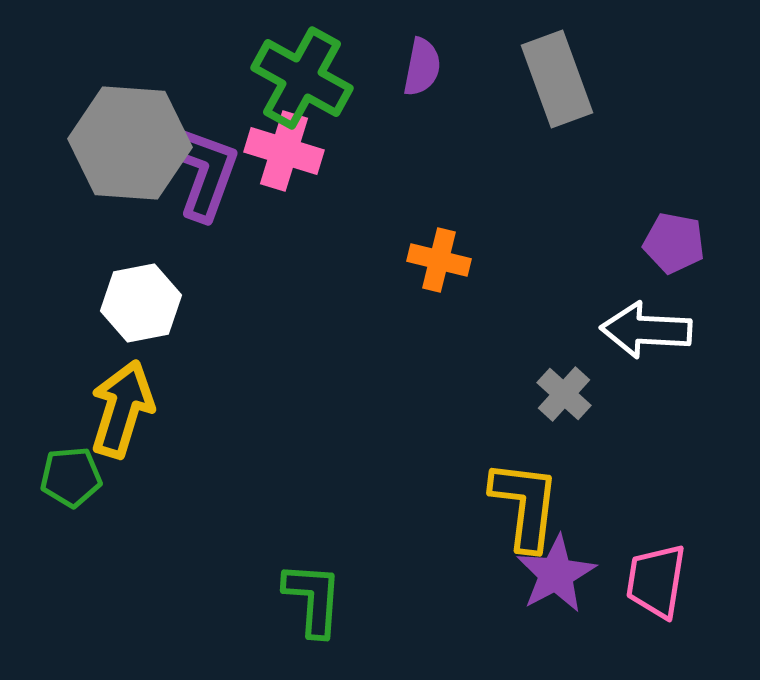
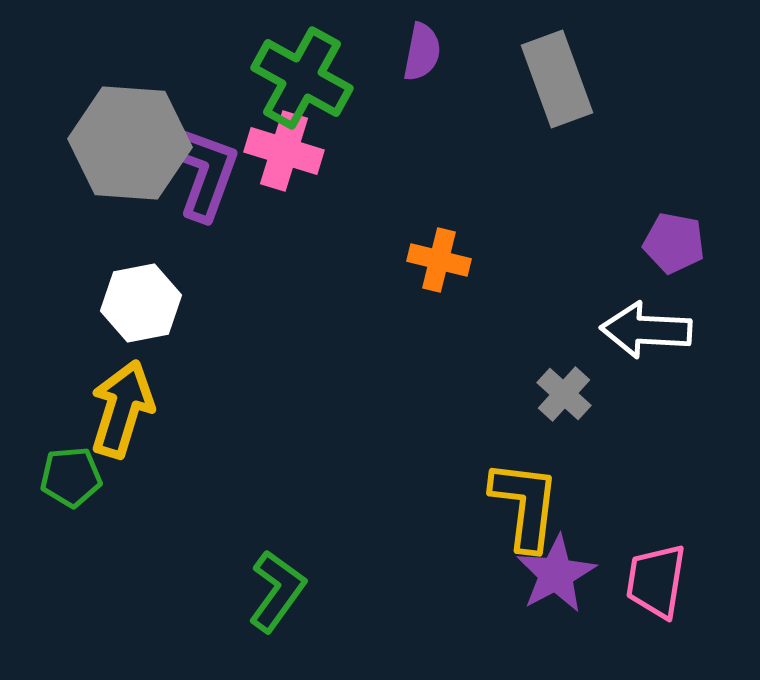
purple semicircle: moved 15 px up
green L-shape: moved 36 px left, 8 px up; rotated 32 degrees clockwise
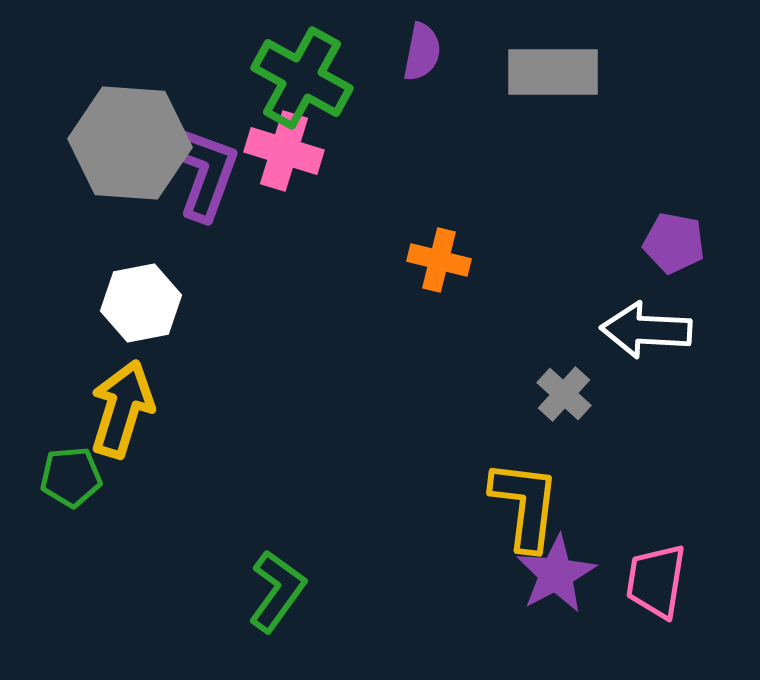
gray rectangle: moved 4 px left, 7 px up; rotated 70 degrees counterclockwise
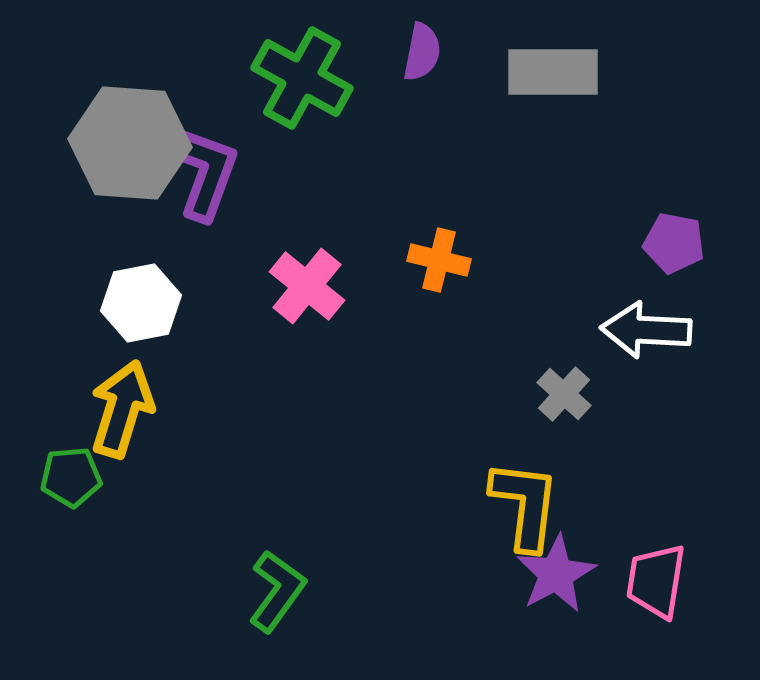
pink cross: moved 23 px right, 135 px down; rotated 22 degrees clockwise
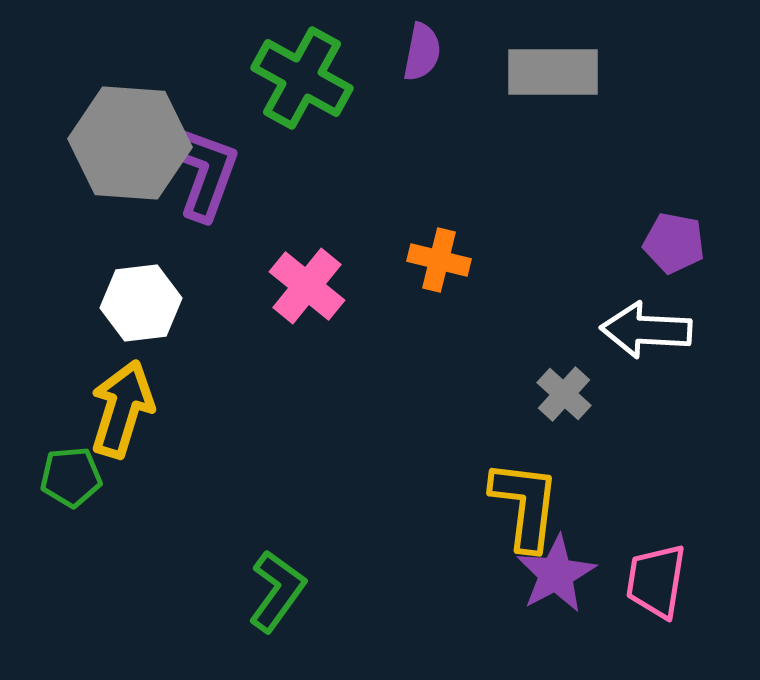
white hexagon: rotated 4 degrees clockwise
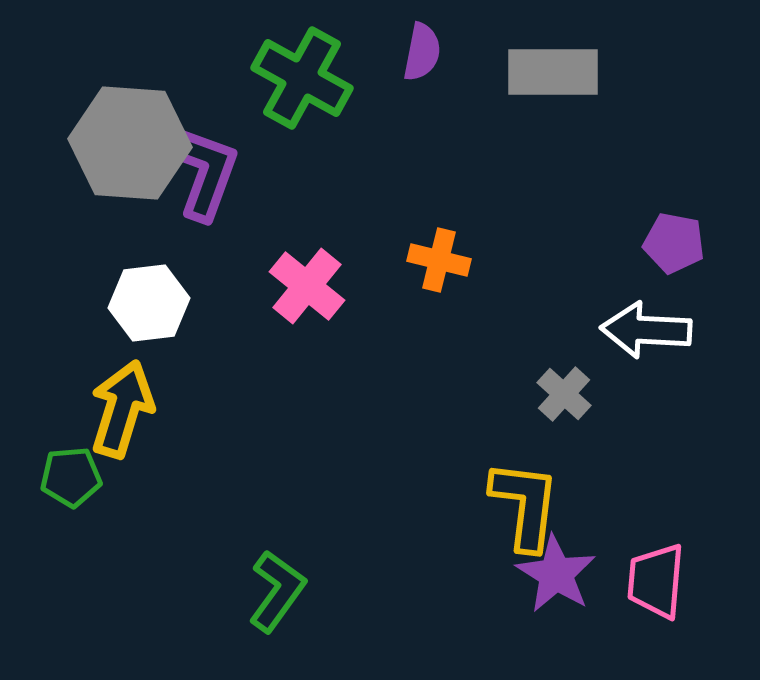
white hexagon: moved 8 px right
purple star: rotated 12 degrees counterclockwise
pink trapezoid: rotated 4 degrees counterclockwise
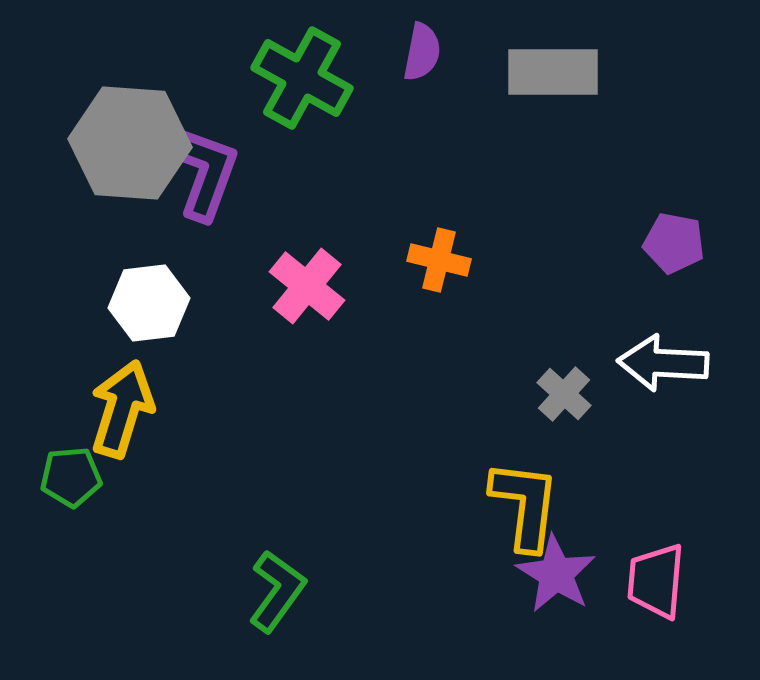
white arrow: moved 17 px right, 33 px down
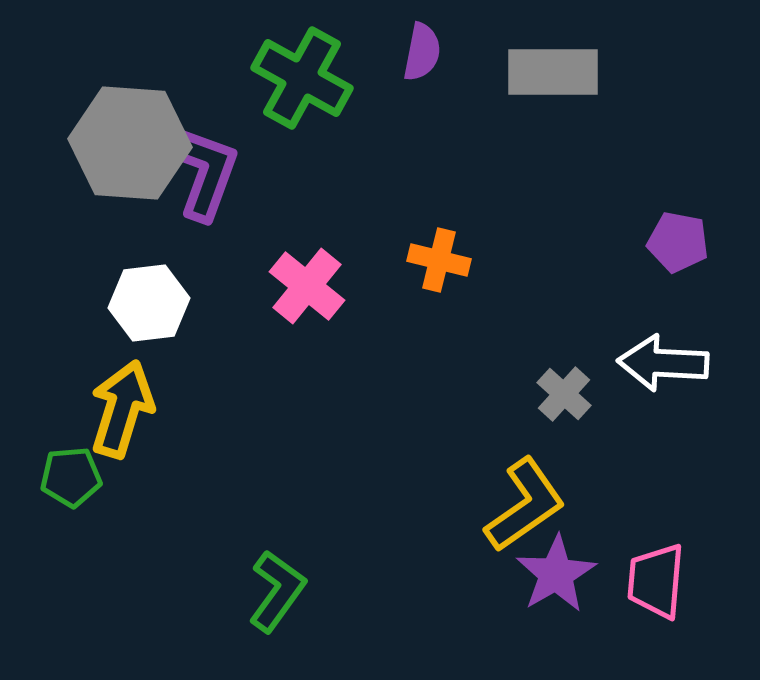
purple pentagon: moved 4 px right, 1 px up
yellow L-shape: rotated 48 degrees clockwise
purple star: rotated 10 degrees clockwise
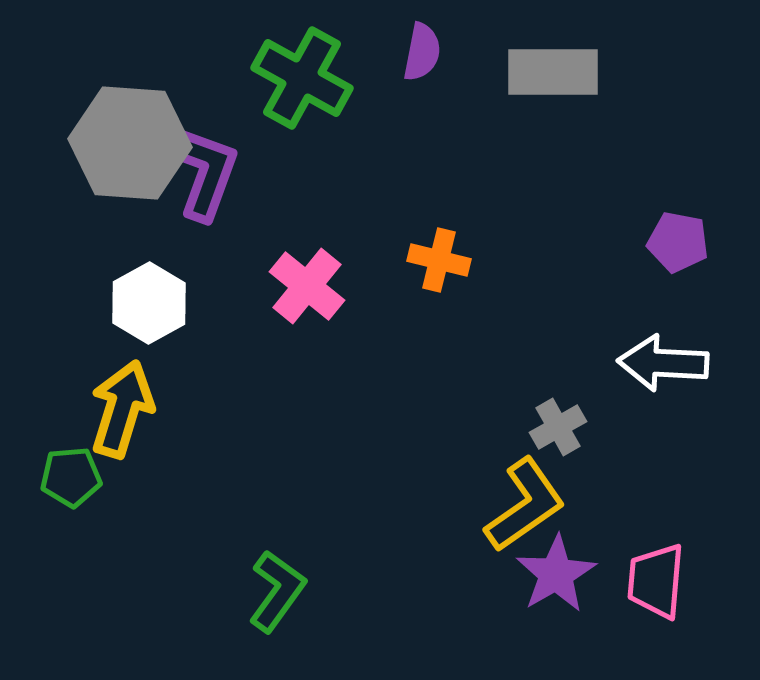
white hexagon: rotated 22 degrees counterclockwise
gray cross: moved 6 px left, 33 px down; rotated 18 degrees clockwise
